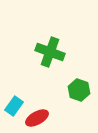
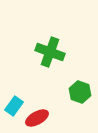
green hexagon: moved 1 px right, 2 px down
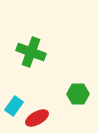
green cross: moved 19 px left
green hexagon: moved 2 px left, 2 px down; rotated 20 degrees counterclockwise
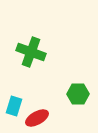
cyan rectangle: rotated 18 degrees counterclockwise
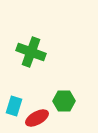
green hexagon: moved 14 px left, 7 px down
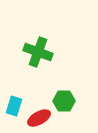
green cross: moved 7 px right
red ellipse: moved 2 px right
